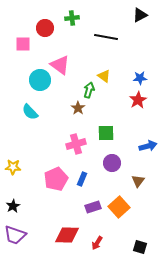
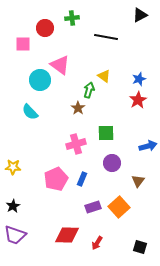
blue star: moved 1 px left, 1 px down; rotated 16 degrees counterclockwise
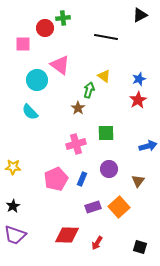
green cross: moved 9 px left
cyan circle: moved 3 px left
purple circle: moved 3 px left, 6 px down
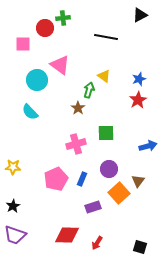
orange square: moved 14 px up
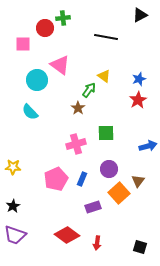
green arrow: rotated 21 degrees clockwise
red diamond: rotated 35 degrees clockwise
red arrow: rotated 24 degrees counterclockwise
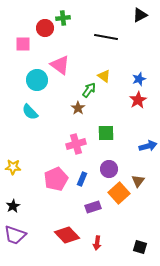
red diamond: rotated 10 degrees clockwise
